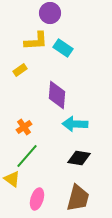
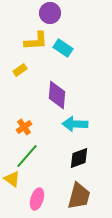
black diamond: rotated 30 degrees counterclockwise
brown trapezoid: moved 1 px right, 2 px up
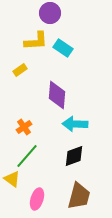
black diamond: moved 5 px left, 2 px up
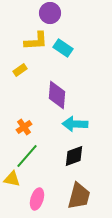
yellow triangle: rotated 24 degrees counterclockwise
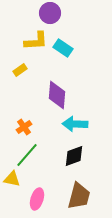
green line: moved 1 px up
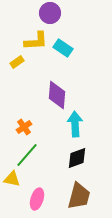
yellow rectangle: moved 3 px left, 8 px up
cyan arrow: rotated 85 degrees clockwise
black diamond: moved 3 px right, 2 px down
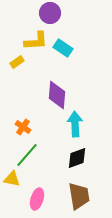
orange cross: moved 1 px left; rotated 21 degrees counterclockwise
brown trapezoid: rotated 24 degrees counterclockwise
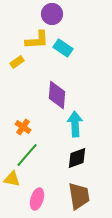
purple circle: moved 2 px right, 1 px down
yellow L-shape: moved 1 px right, 1 px up
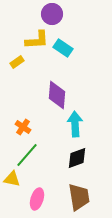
brown trapezoid: moved 1 px down
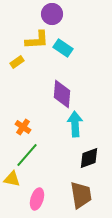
purple diamond: moved 5 px right, 1 px up
black diamond: moved 12 px right
brown trapezoid: moved 2 px right, 2 px up
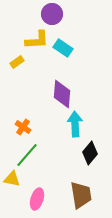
black diamond: moved 1 px right, 5 px up; rotated 30 degrees counterclockwise
